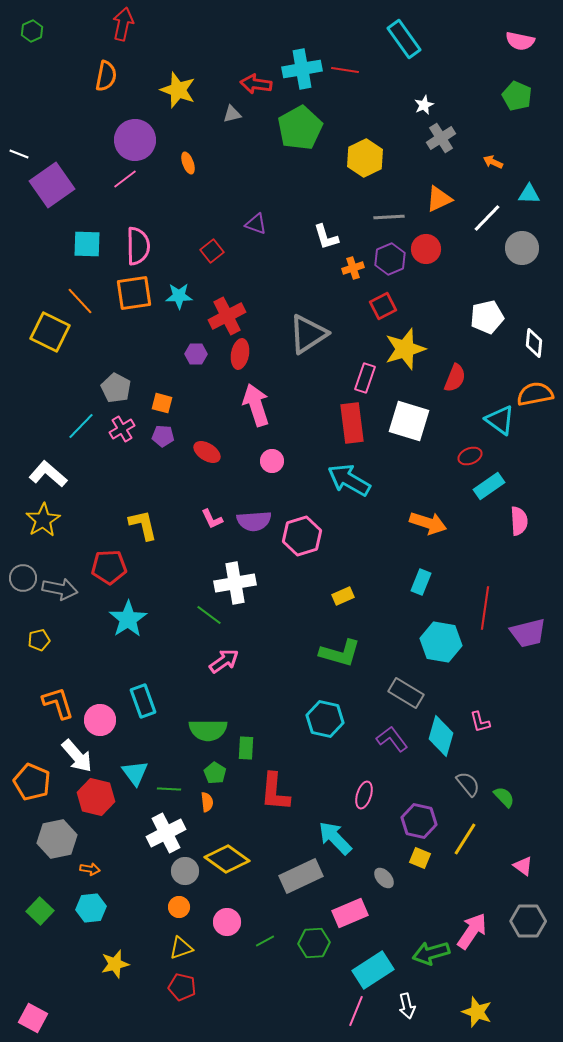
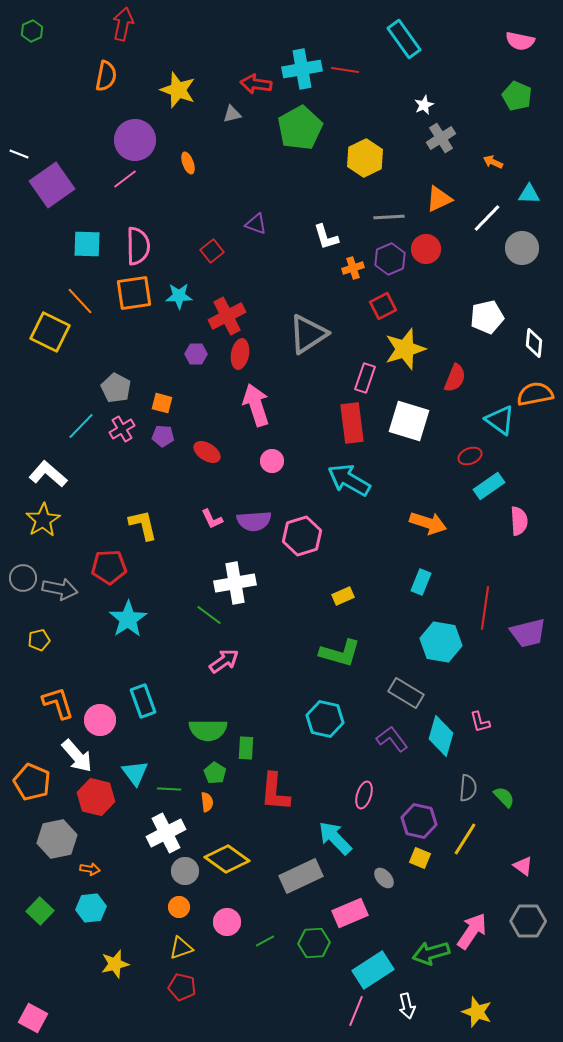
gray semicircle at (468, 784): moved 4 px down; rotated 44 degrees clockwise
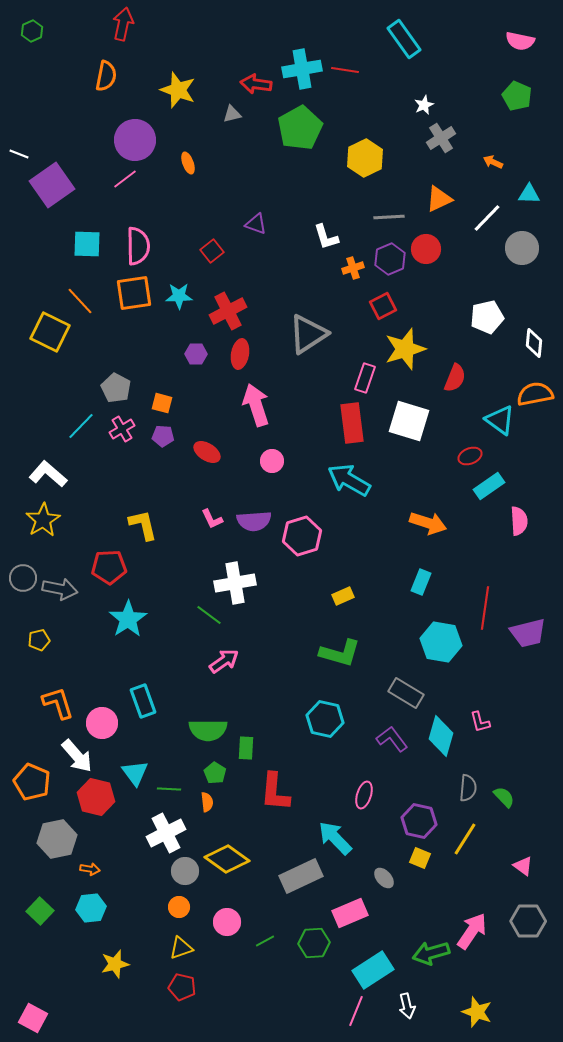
red cross at (227, 316): moved 1 px right, 5 px up
pink circle at (100, 720): moved 2 px right, 3 px down
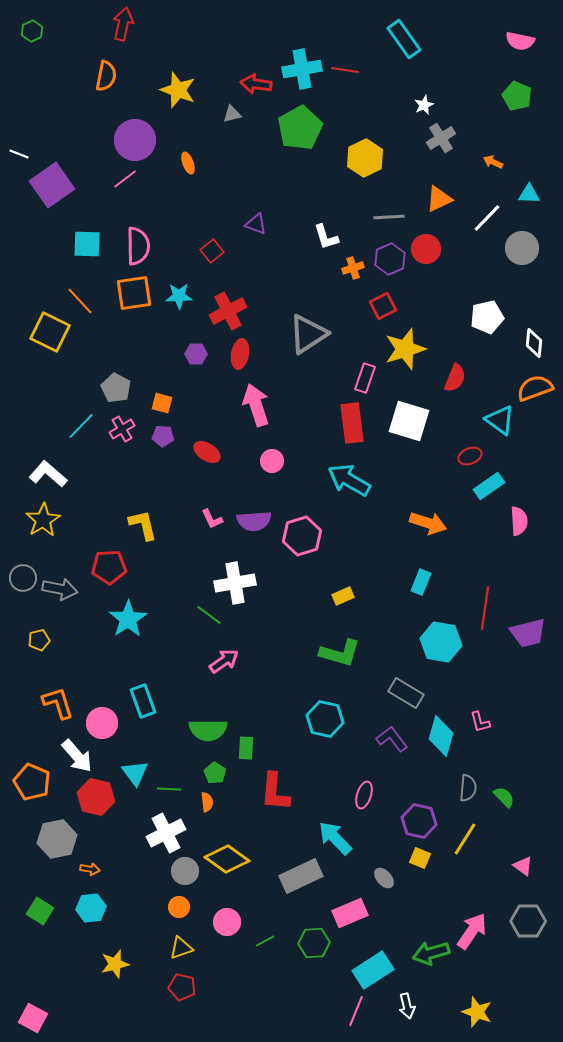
orange semicircle at (535, 394): moved 6 px up; rotated 9 degrees counterclockwise
green square at (40, 911): rotated 12 degrees counterclockwise
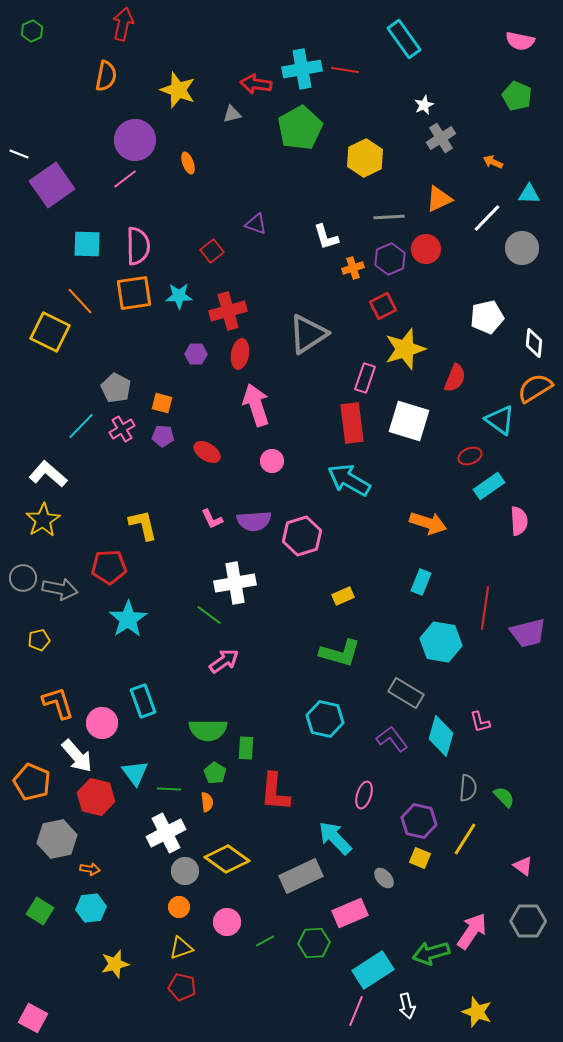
red cross at (228, 311): rotated 12 degrees clockwise
orange semicircle at (535, 388): rotated 12 degrees counterclockwise
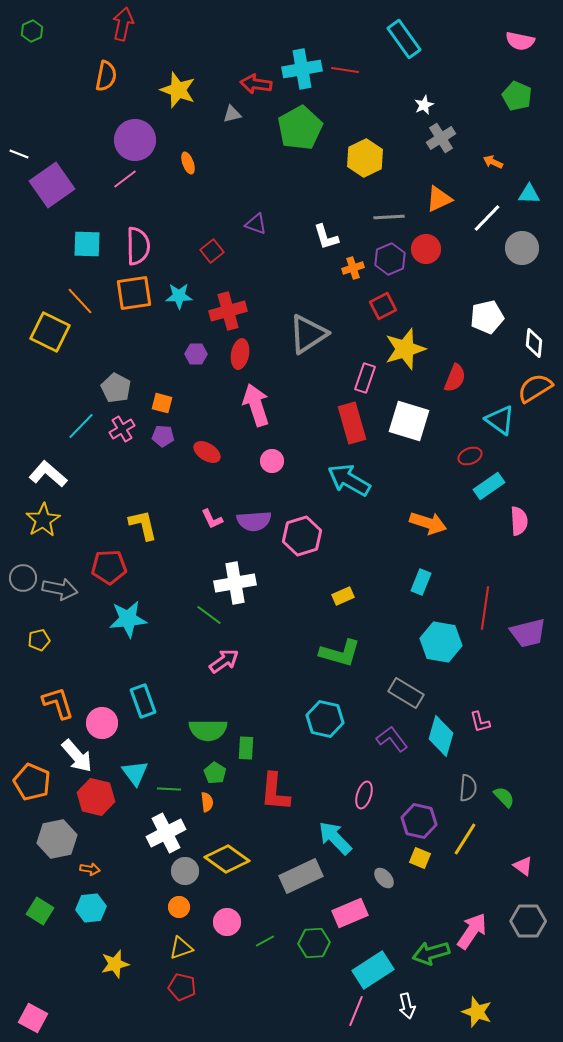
red rectangle at (352, 423): rotated 9 degrees counterclockwise
cyan star at (128, 619): rotated 27 degrees clockwise
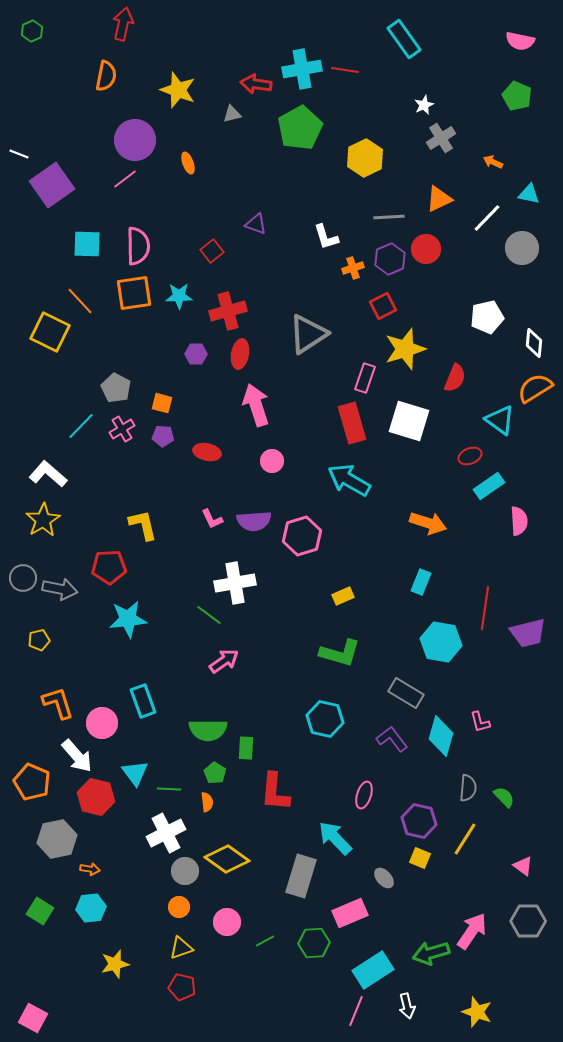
cyan triangle at (529, 194): rotated 10 degrees clockwise
red ellipse at (207, 452): rotated 20 degrees counterclockwise
gray rectangle at (301, 876): rotated 48 degrees counterclockwise
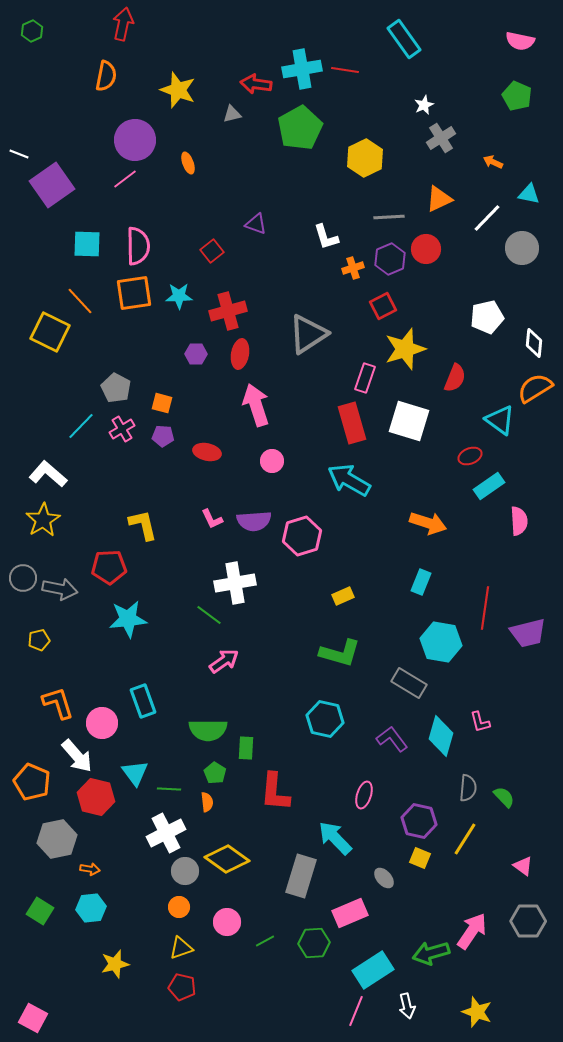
gray rectangle at (406, 693): moved 3 px right, 10 px up
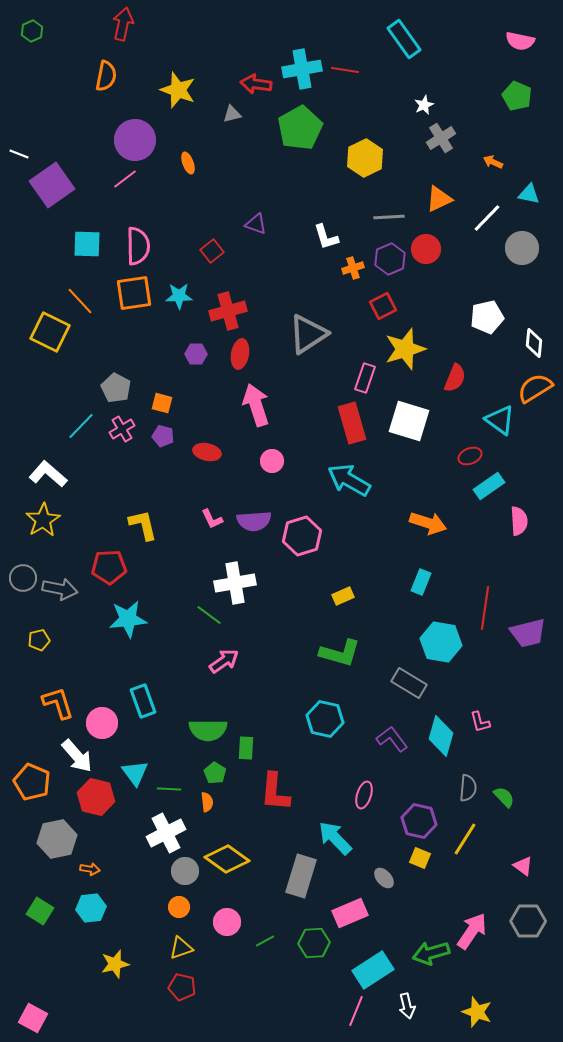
purple pentagon at (163, 436): rotated 10 degrees clockwise
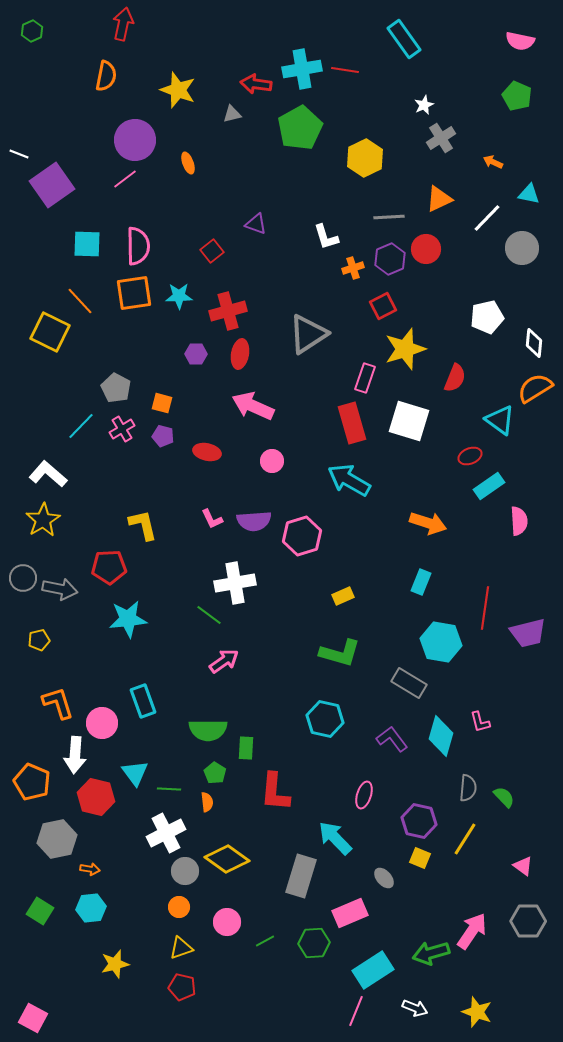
pink arrow at (256, 405): moved 3 px left, 1 px down; rotated 48 degrees counterclockwise
white arrow at (77, 756): moved 2 px left, 1 px up; rotated 45 degrees clockwise
white arrow at (407, 1006): moved 8 px right, 2 px down; rotated 55 degrees counterclockwise
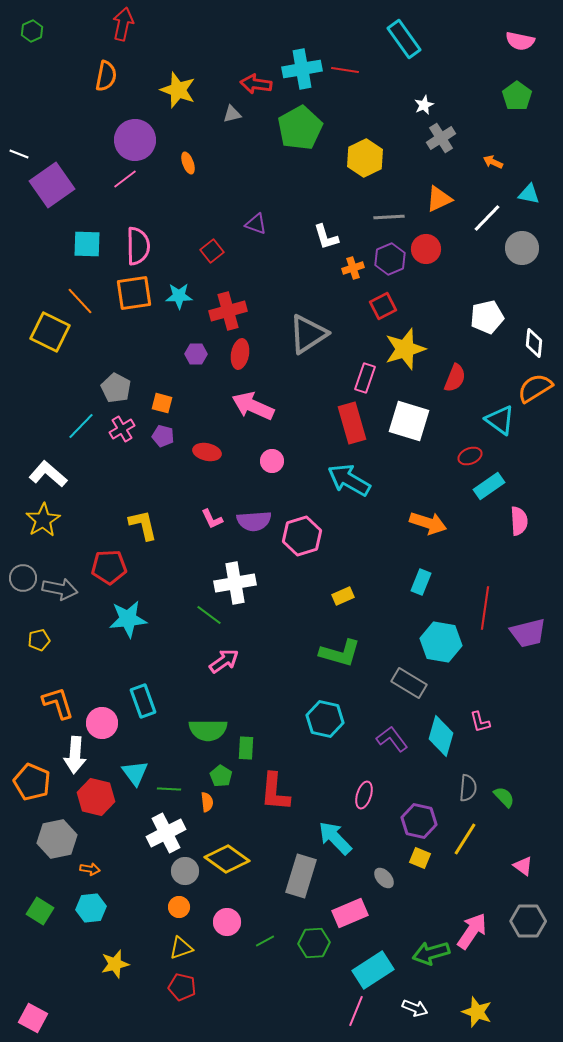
green pentagon at (517, 96): rotated 12 degrees clockwise
green pentagon at (215, 773): moved 6 px right, 3 px down
